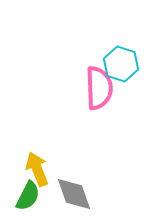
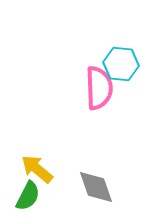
cyan hexagon: rotated 12 degrees counterclockwise
yellow arrow: rotated 28 degrees counterclockwise
gray diamond: moved 22 px right, 7 px up
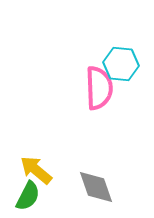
yellow arrow: moved 1 px left, 1 px down
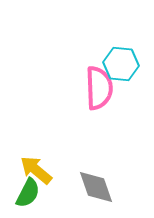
green semicircle: moved 3 px up
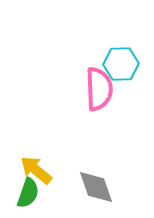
cyan hexagon: rotated 8 degrees counterclockwise
pink semicircle: moved 1 px down
green semicircle: rotated 8 degrees counterclockwise
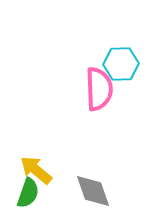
gray diamond: moved 3 px left, 4 px down
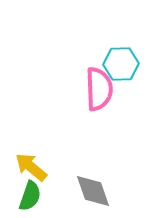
yellow arrow: moved 5 px left, 3 px up
green semicircle: moved 2 px right, 3 px down
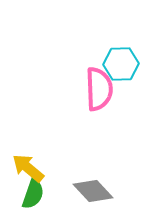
yellow arrow: moved 3 px left, 1 px down
gray diamond: rotated 24 degrees counterclockwise
green semicircle: moved 3 px right, 2 px up
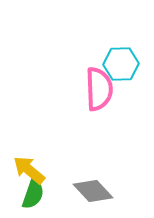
yellow arrow: moved 1 px right, 2 px down
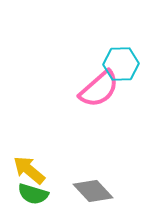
pink semicircle: rotated 51 degrees clockwise
green semicircle: rotated 88 degrees clockwise
